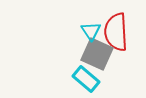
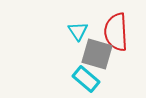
cyan triangle: moved 13 px left
gray square: rotated 8 degrees counterclockwise
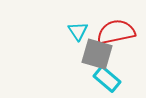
red semicircle: rotated 81 degrees clockwise
cyan rectangle: moved 21 px right
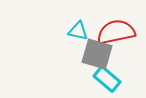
cyan triangle: rotated 45 degrees counterclockwise
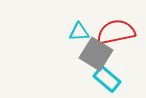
cyan triangle: moved 1 px right, 1 px down; rotated 15 degrees counterclockwise
gray square: moved 1 px left; rotated 16 degrees clockwise
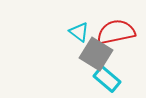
cyan triangle: rotated 40 degrees clockwise
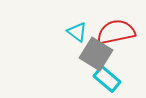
cyan triangle: moved 2 px left
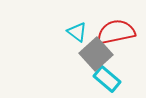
gray square: rotated 16 degrees clockwise
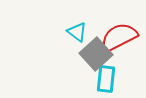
red semicircle: moved 3 px right, 5 px down; rotated 15 degrees counterclockwise
cyan rectangle: moved 1 px left; rotated 56 degrees clockwise
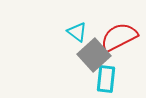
gray square: moved 2 px left, 1 px down
